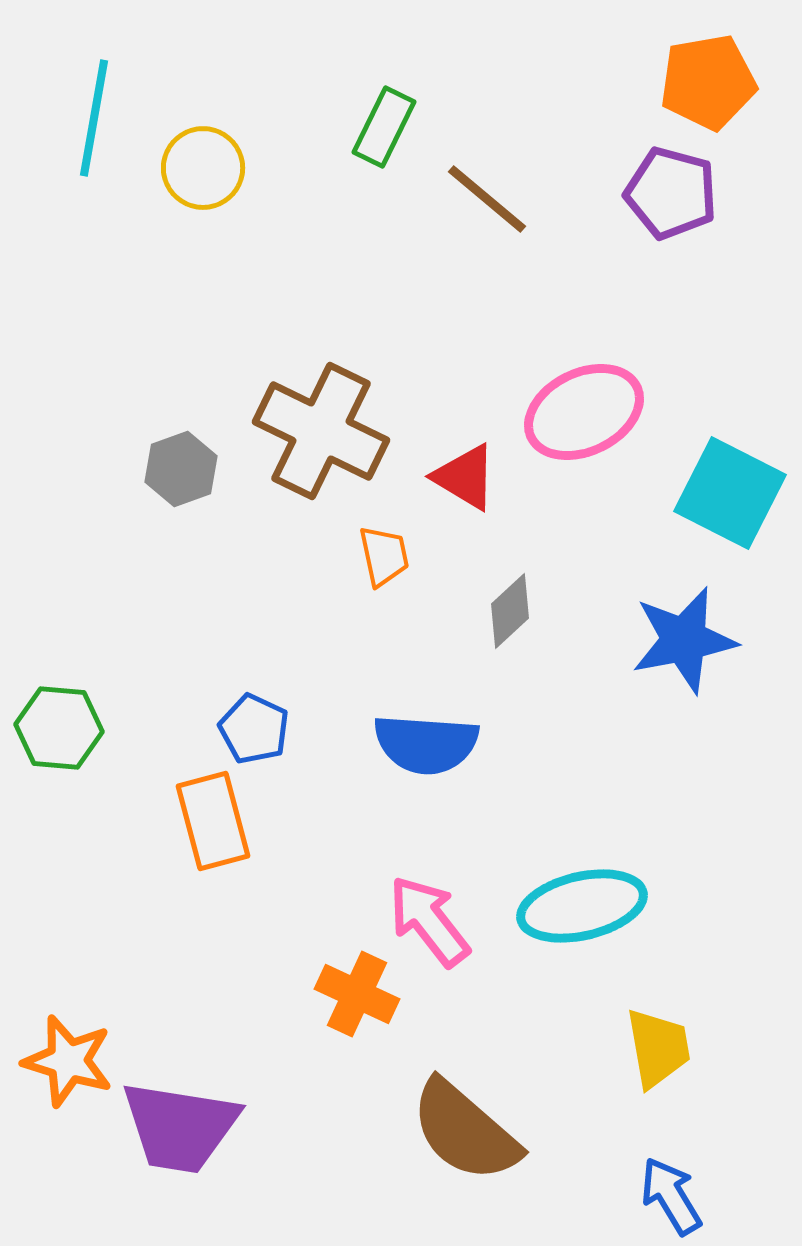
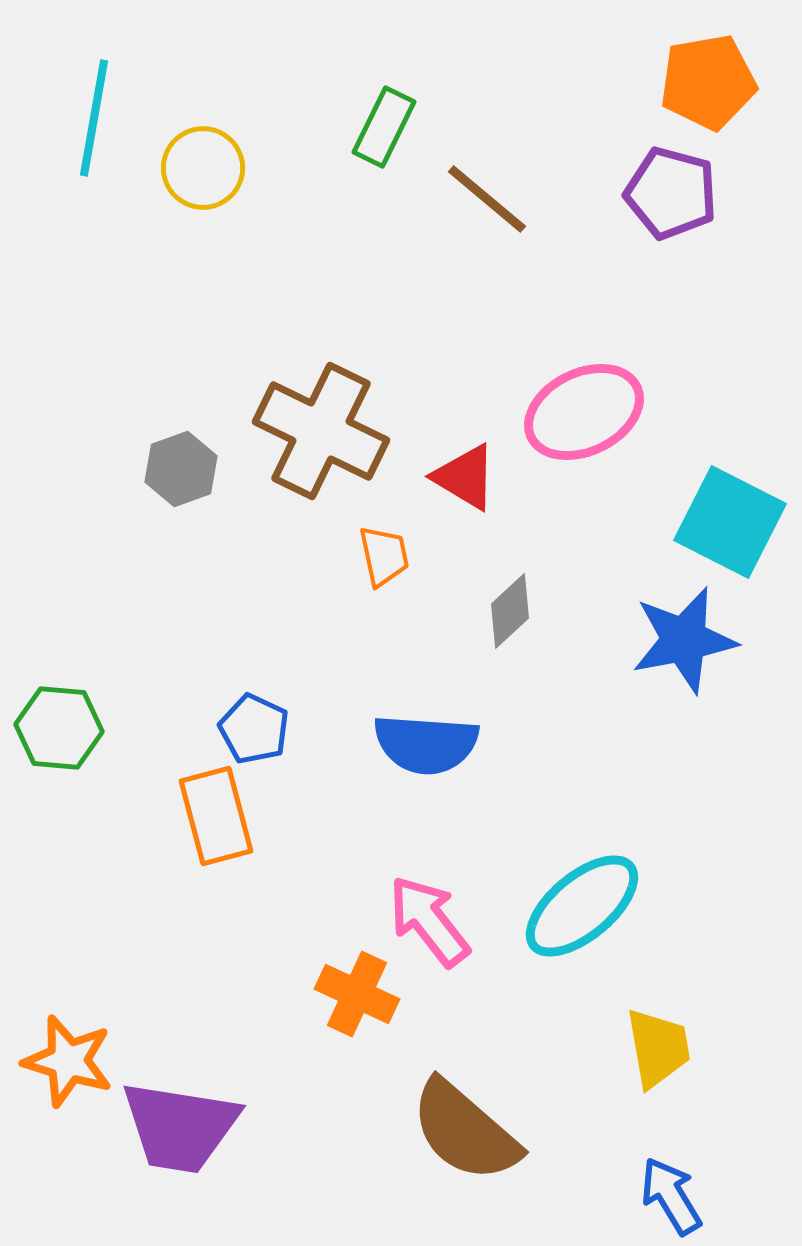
cyan square: moved 29 px down
orange rectangle: moved 3 px right, 5 px up
cyan ellipse: rotated 27 degrees counterclockwise
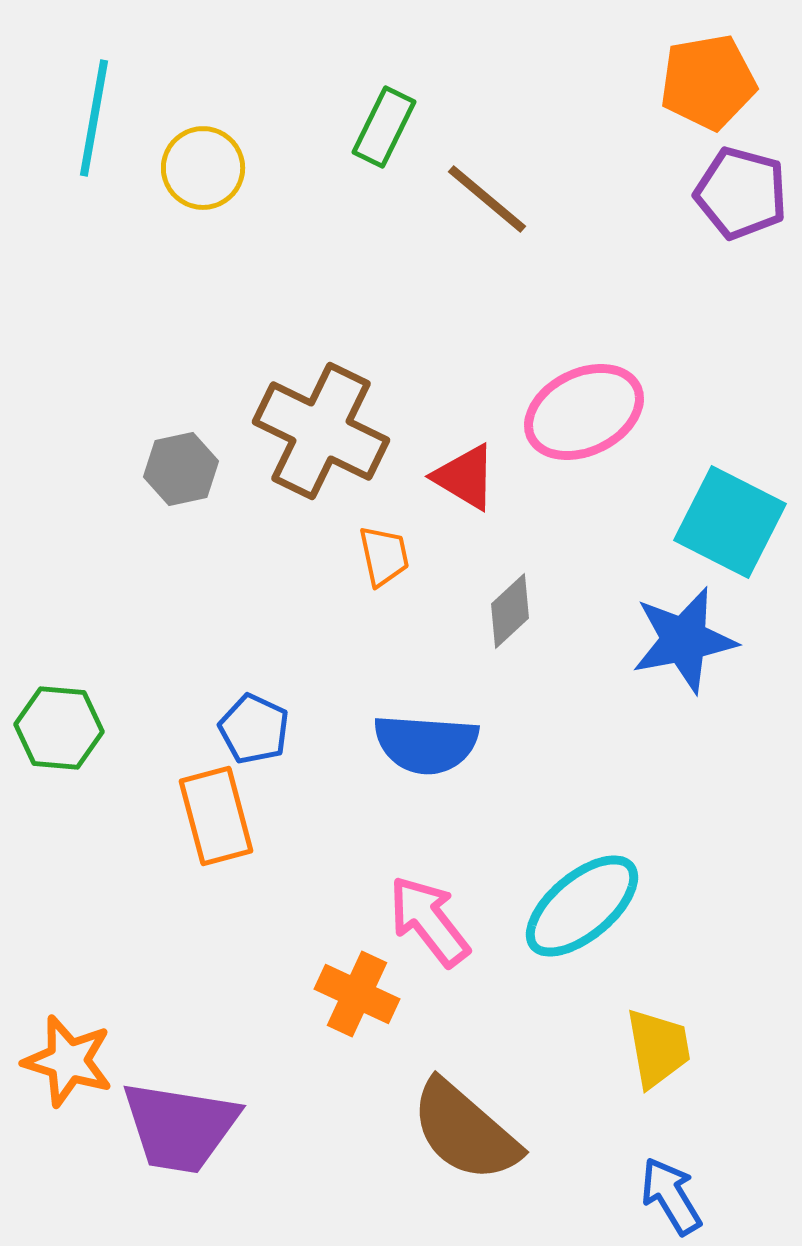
purple pentagon: moved 70 px right
gray hexagon: rotated 8 degrees clockwise
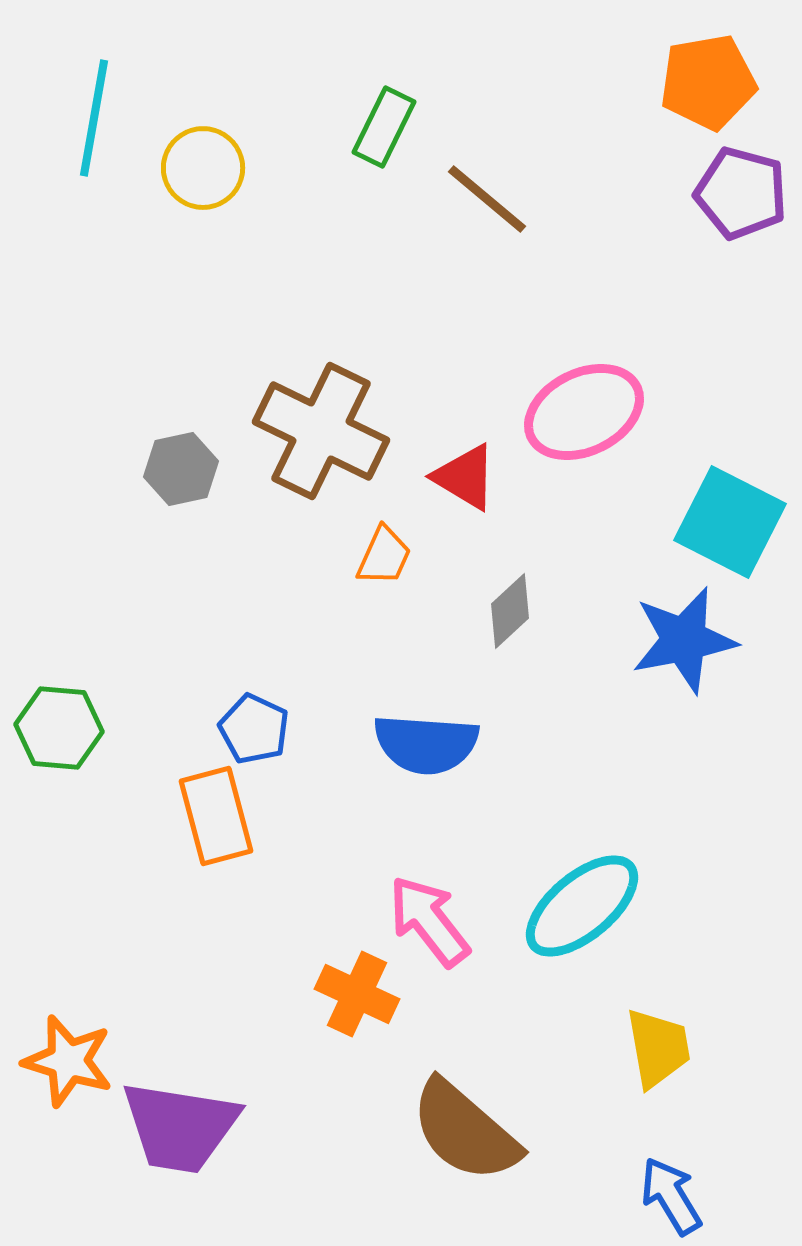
orange trapezoid: rotated 36 degrees clockwise
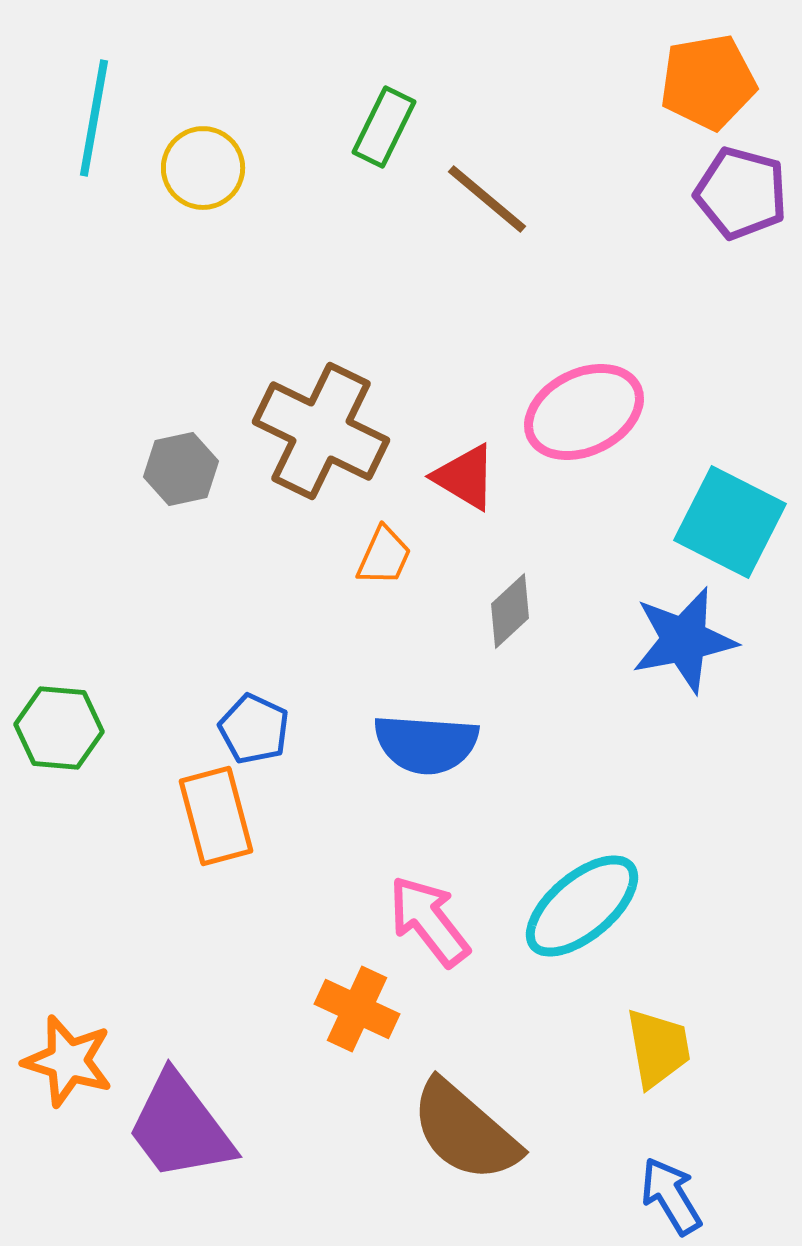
orange cross: moved 15 px down
purple trapezoid: rotated 44 degrees clockwise
